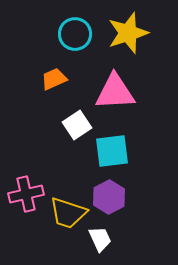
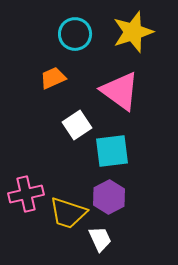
yellow star: moved 5 px right, 1 px up
orange trapezoid: moved 1 px left, 1 px up
pink triangle: moved 5 px right, 1 px up; rotated 39 degrees clockwise
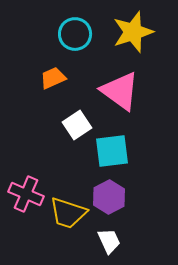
pink cross: rotated 36 degrees clockwise
white trapezoid: moved 9 px right, 2 px down
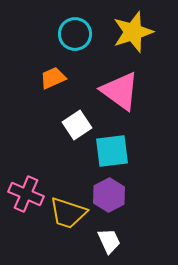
purple hexagon: moved 2 px up
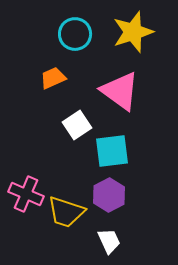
yellow trapezoid: moved 2 px left, 1 px up
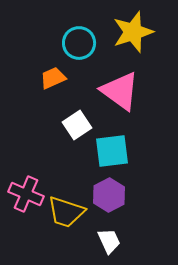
cyan circle: moved 4 px right, 9 px down
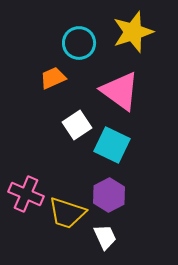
cyan square: moved 6 px up; rotated 33 degrees clockwise
yellow trapezoid: moved 1 px right, 1 px down
white trapezoid: moved 4 px left, 4 px up
